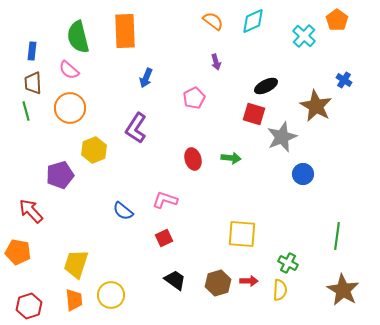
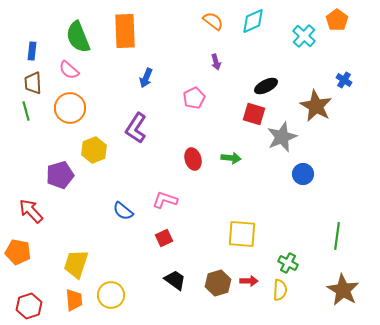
green semicircle at (78, 37): rotated 8 degrees counterclockwise
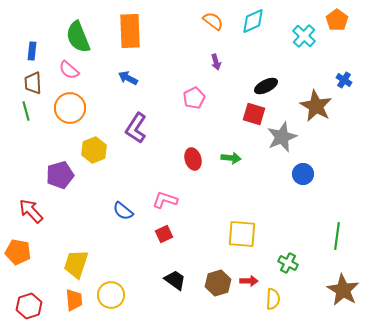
orange rectangle at (125, 31): moved 5 px right
blue arrow at (146, 78): moved 18 px left; rotated 96 degrees clockwise
red square at (164, 238): moved 4 px up
yellow semicircle at (280, 290): moved 7 px left, 9 px down
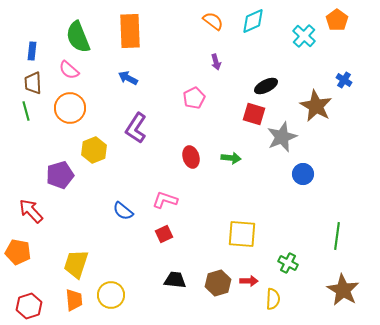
red ellipse at (193, 159): moved 2 px left, 2 px up
black trapezoid at (175, 280): rotated 30 degrees counterclockwise
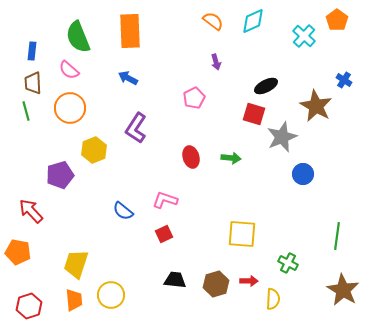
brown hexagon at (218, 283): moved 2 px left, 1 px down
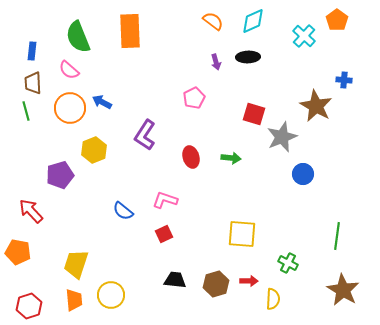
blue arrow at (128, 78): moved 26 px left, 24 px down
blue cross at (344, 80): rotated 28 degrees counterclockwise
black ellipse at (266, 86): moved 18 px left, 29 px up; rotated 25 degrees clockwise
purple L-shape at (136, 128): moved 9 px right, 7 px down
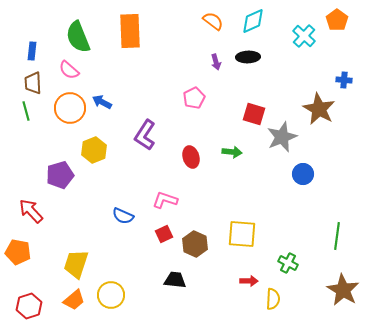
brown star at (316, 106): moved 3 px right, 3 px down
green arrow at (231, 158): moved 1 px right, 6 px up
blue semicircle at (123, 211): moved 5 px down; rotated 15 degrees counterclockwise
brown hexagon at (216, 284): moved 21 px left, 40 px up; rotated 20 degrees counterclockwise
orange trapezoid at (74, 300): rotated 55 degrees clockwise
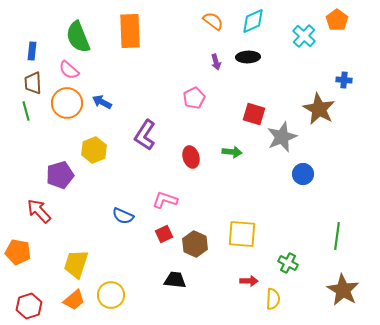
orange circle at (70, 108): moved 3 px left, 5 px up
red arrow at (31, 211): moved 8 px right
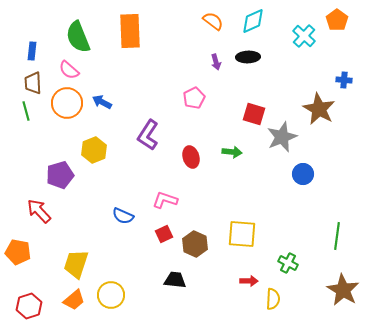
purple L-shape at (145, 135): moved 3 px right
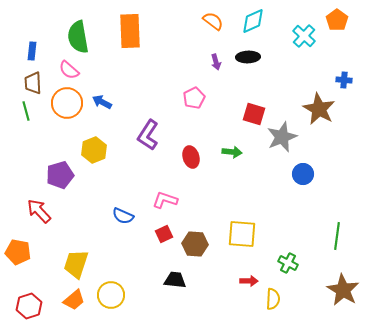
green semicircle at (78, 37): rotated 12 degrees clockwise
brown hexagon at (195, 244): rotated 20 degrees counterclockwise
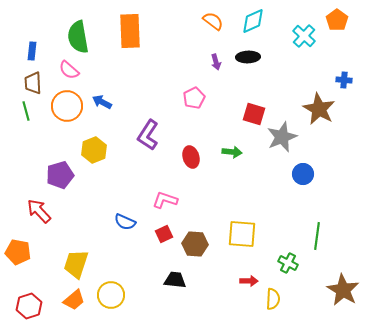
orange circle at (67, 103): moved 3 px down
blue semicircle at (123, 216): moved 2 px right, 6 px down
green line at (337, 236): moved 20 px left
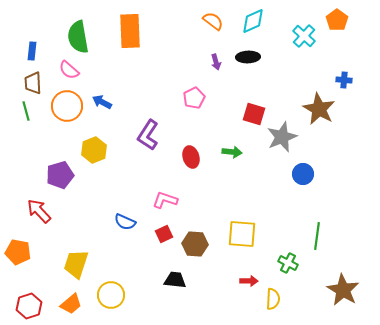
orange trapezoid at (74, 300): moved 3 px left, 4 px down
